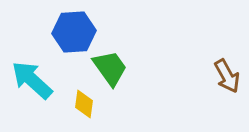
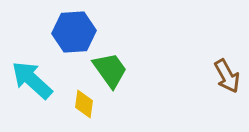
green trapezoid: moved 2 px down
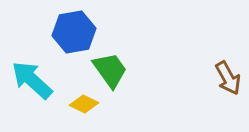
blue hexagon: rotated 6 degrees counterclockwise
brown arrow: moved 1 px right, 2 px down
yellow diamond: rotated 72 degrees counterclockwise
